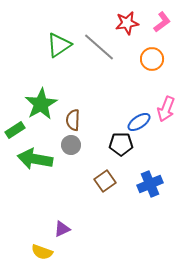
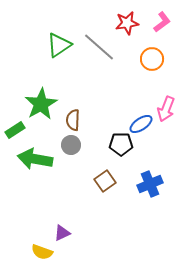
blue ellipse: moved 2 px right, 2 px down
purple triangle: moved 4 px down
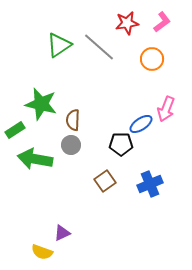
green star: rotated 28 degrees counterclockwise
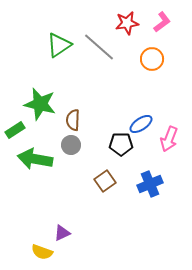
green star: moved 1 px left
pink arrow: moved 3 px right, 30 px down
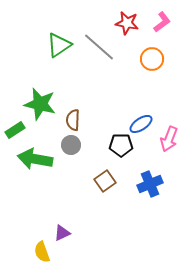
red star: rotated 20 degrees clockwise
black pentagon: moved 1 px down
yellow semicircle: rotated 50 degrees clockwise
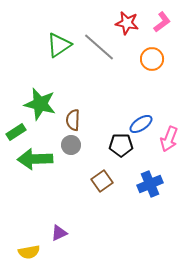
green rectangle: moved 1 px right, 2 px down
green arrow: rotated 12 degrees counterclockwise
brown square: moved 3 px left
purple triangle: moved 3 px left
yellow semicircle: moved 13 px left; rotated 80 degrees counterclockwise
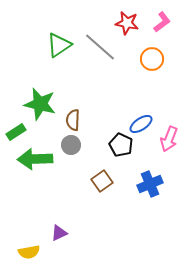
gray line: moved 1 px right
black pentagon: rotated 25 degrees clockwise
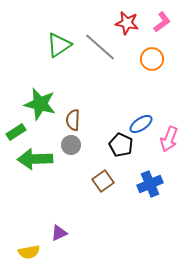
brown square: moved 1 px right
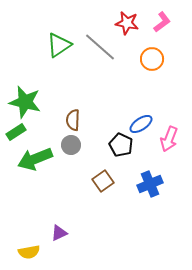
green star: moved 15 px left, 2 px up
green arrow: rotated 20 degrees counterclockwise
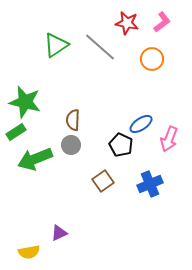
green triangle: moved 3 px left
